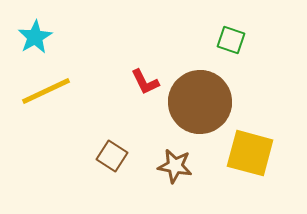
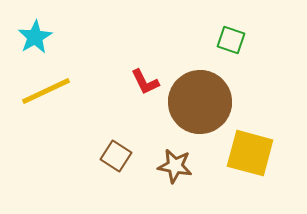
brown square: moved 4 px right
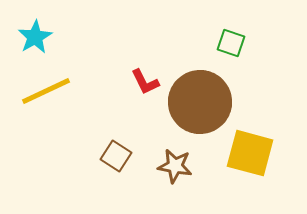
green square: moved 3 px down
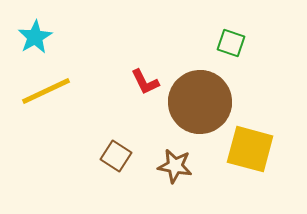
yellow square: moved 4 px up
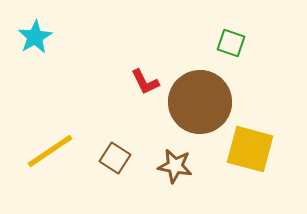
yellow line: moved 4 px right, 60 px down; rotated 9 degrees counterclockwise
brown square: moved 1 px left, 2 px down
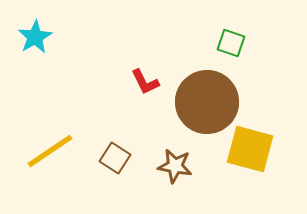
brown circle: moved 7 px right
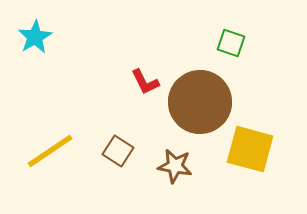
brown circle: moved 7 px left
brown square: moved 3 px right, 7 px up
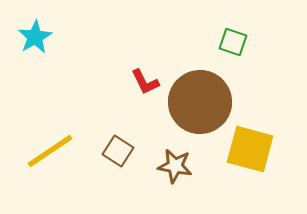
green square: moved 2 px right, 1 px up
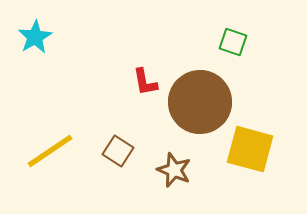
red L-shape: rotated 16 degrees clockwise
brown star: moved 1 px left, 4 px down; rotated 12 degrees clockwise
